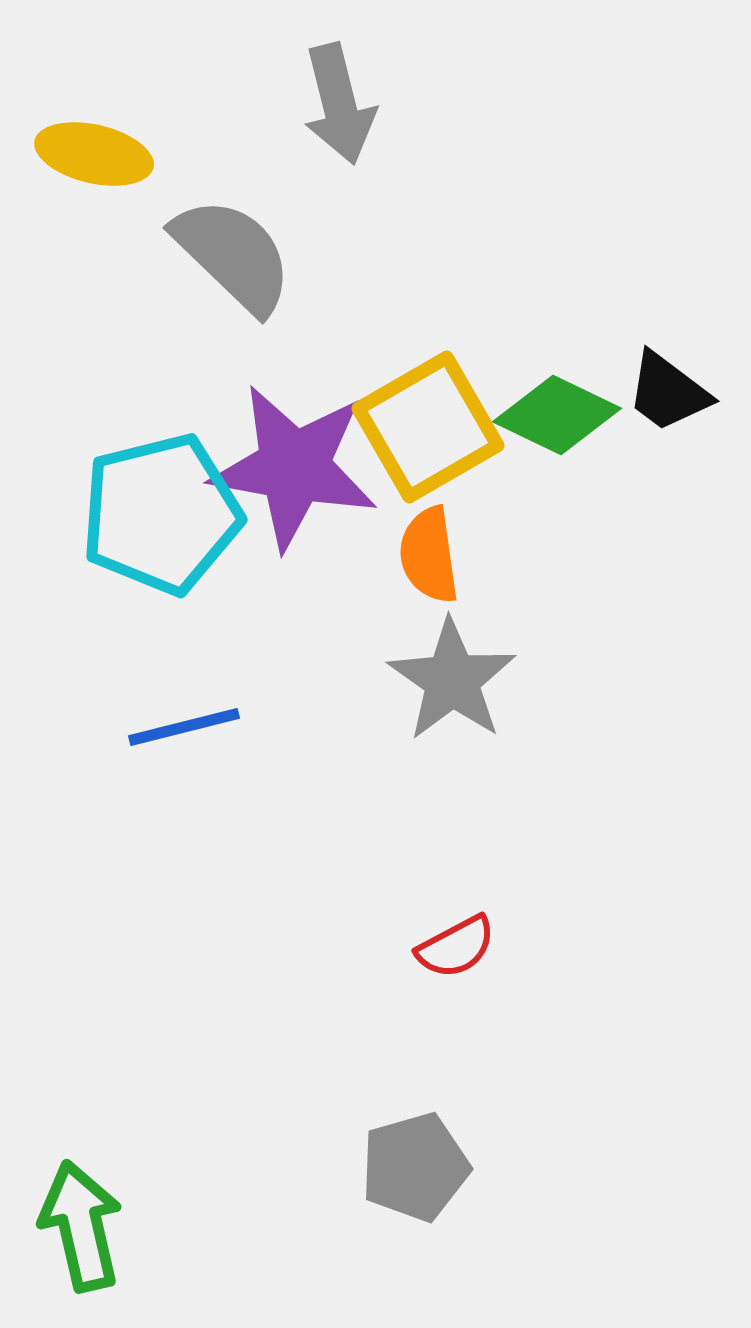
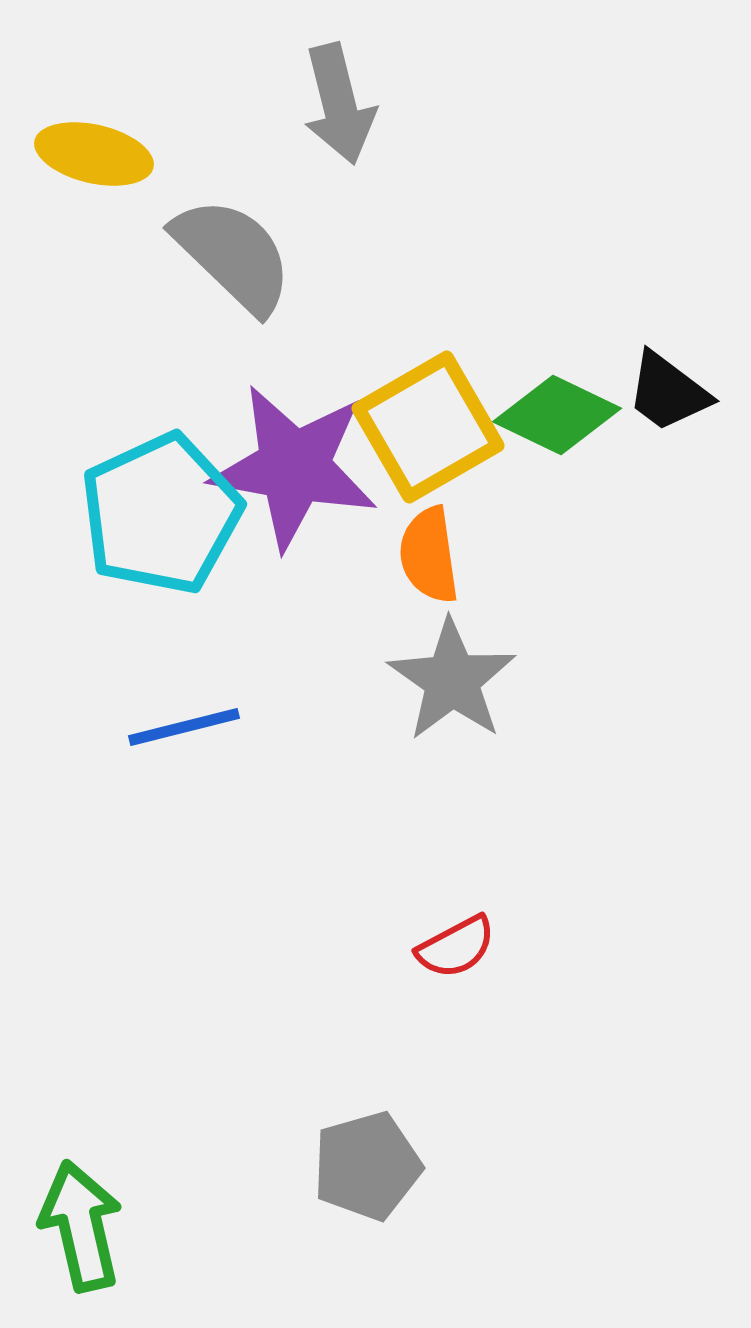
cyan pentagon: rotated 11 degrees counterclockwise
gray pentagon: moved 48 px left, 1 px up
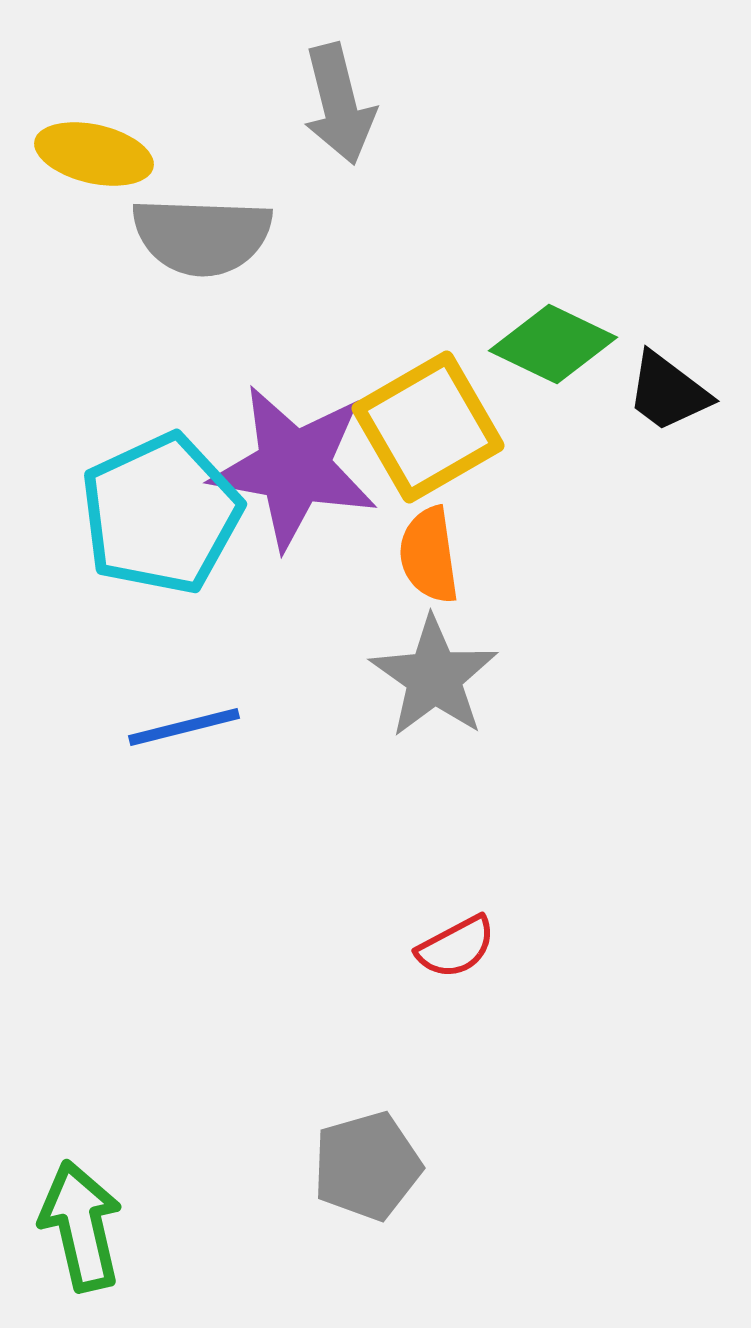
gray semicircle: moved 31 px left, 19 px up; rotated 138 degrees clockwise
green diamond: moved 4 px left, 71 px up
gray star: moved 18 px left, 3 px up
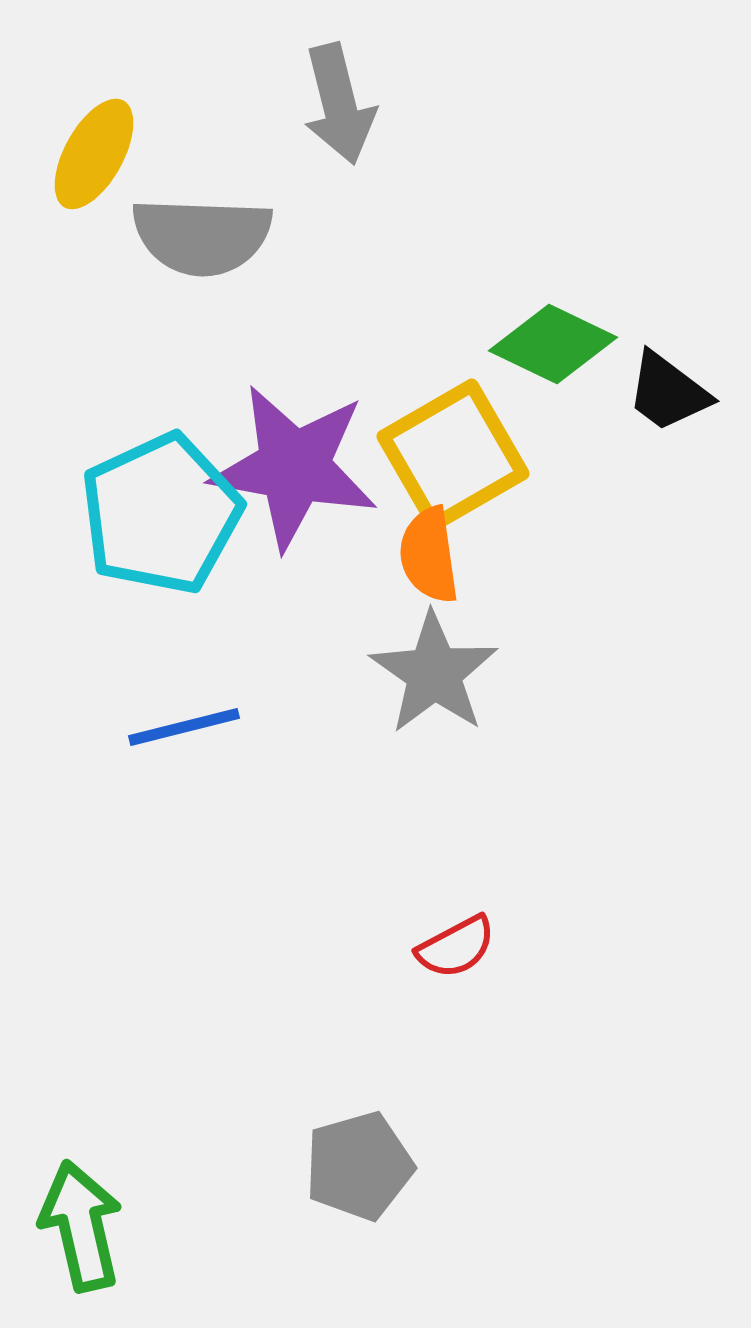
yellow ellipse: rotated 74 degrees counterclockwise
yellow square: moved 25 px right, 28 px down
gray star: moved 4 px up
gray pentagon: moved 8 px left
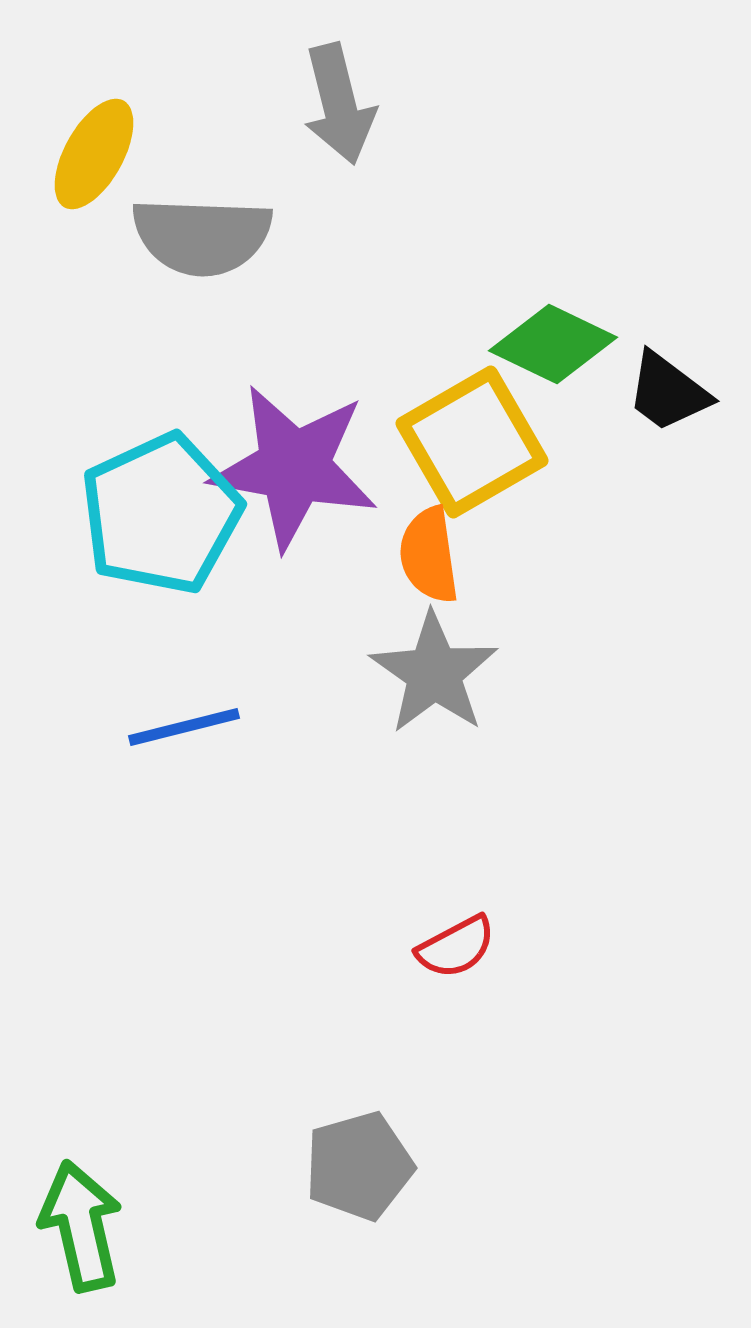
yellow square: moved 19 px right, 13 px up
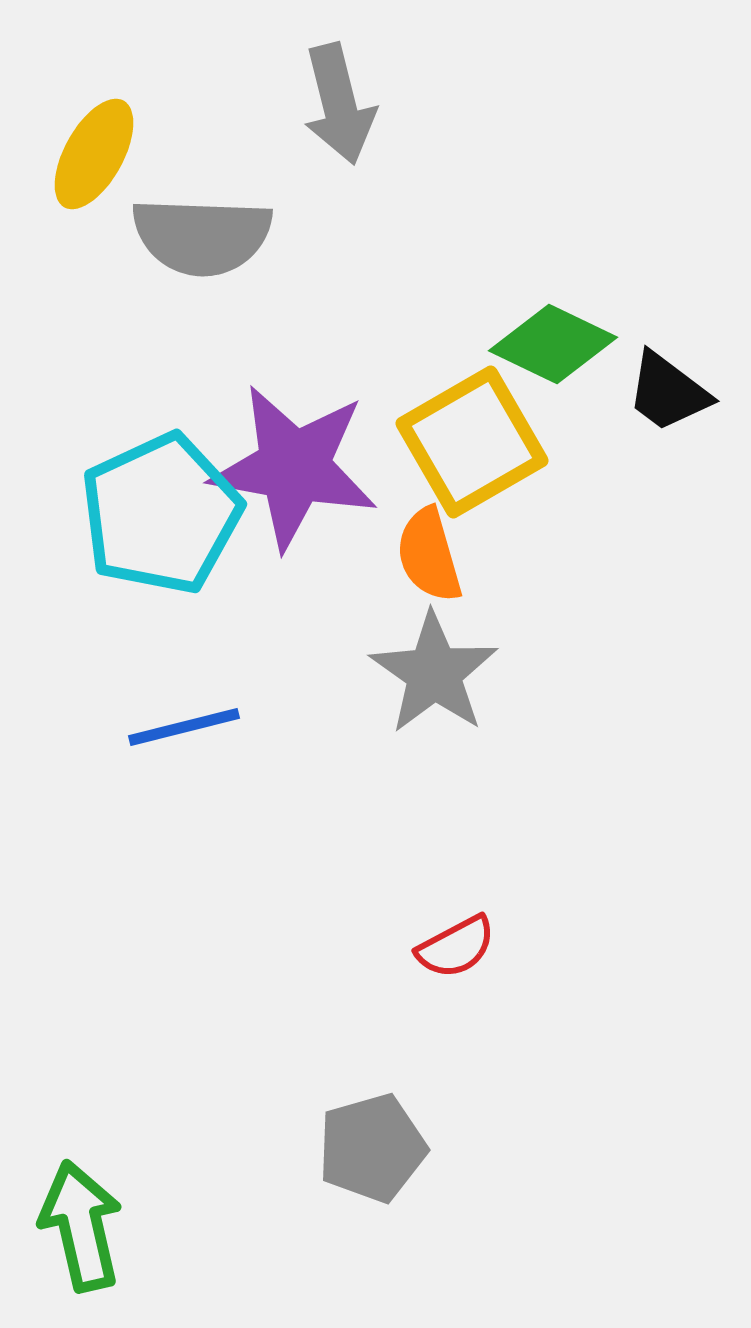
orange semicircle: rotated 8 degrees counterclockwise
gray pentagon: moved 13 px right, 18 px up
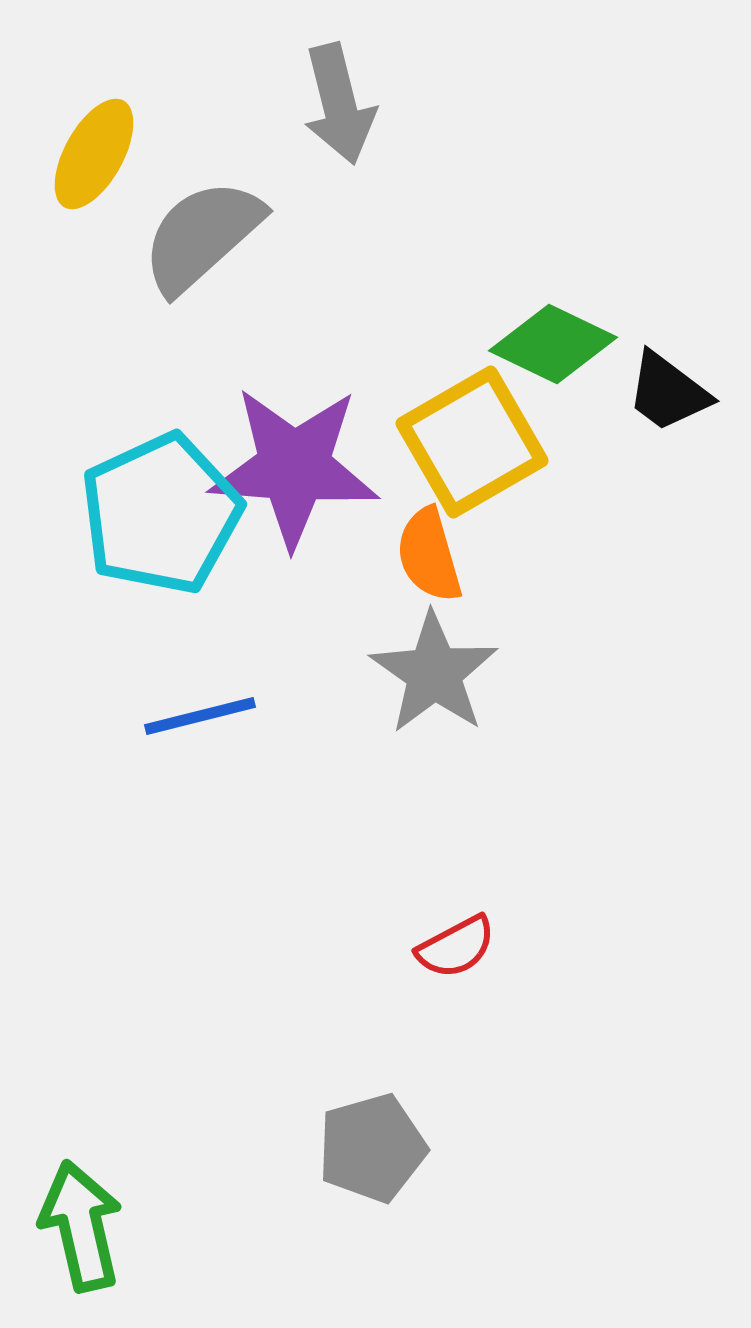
gray semicircle: rotated 136 degrees clockwise
purple star: rotated 6 degrees counterclockwise
blue line: moved 16 px right, 11 px up
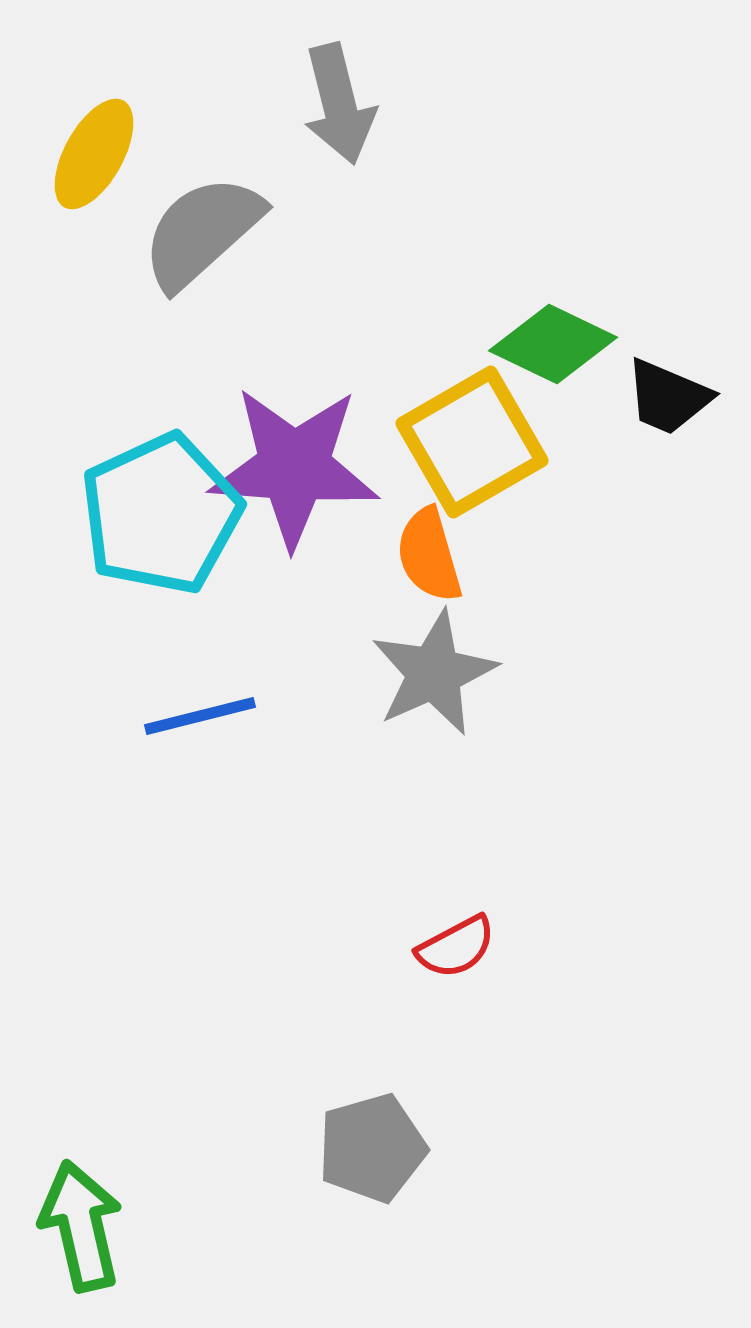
gray semicircle: moved 4 px up
black trapezoid: moved 5 px down; rotated 14 degrees counterclockwise
gray star: rotated 13 degrees clockwise
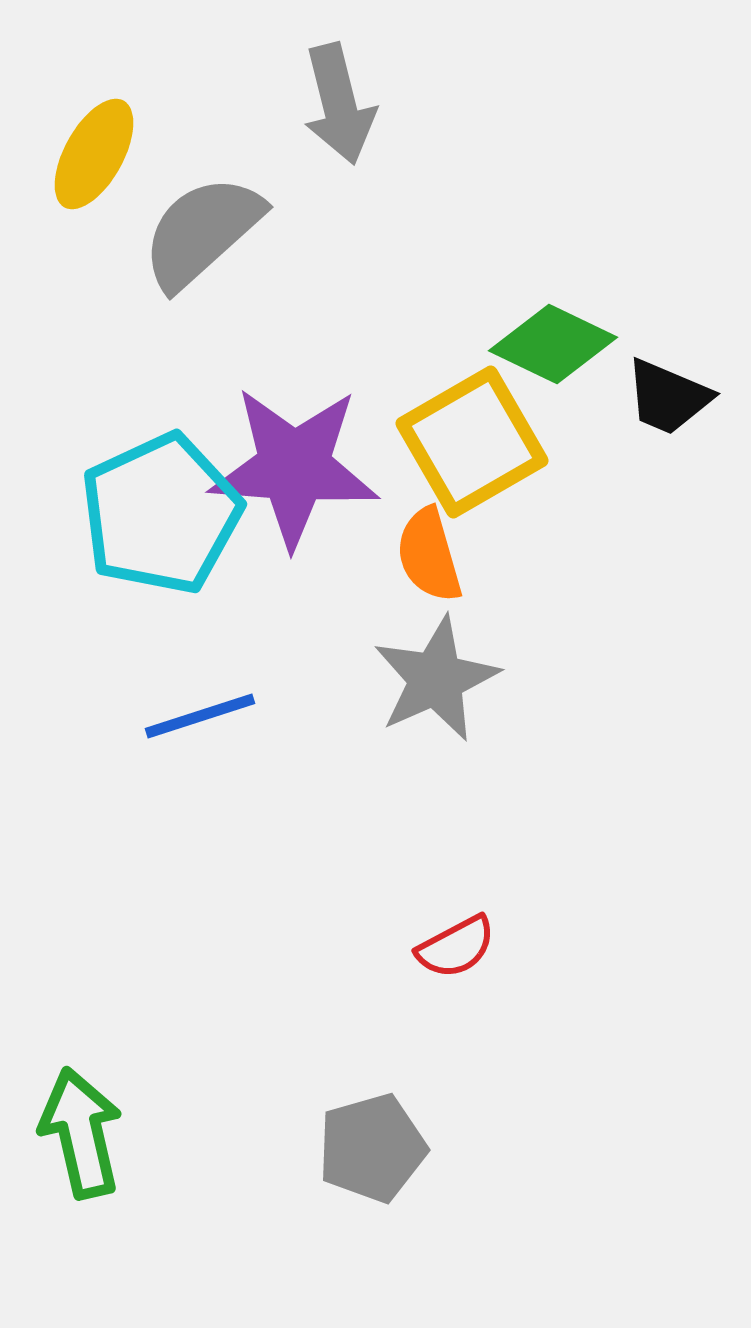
gray star: moved 2 px right, 6 px down
blue line: rotated 4 degrees counterclockwise
green arrow: moved 93 px up
